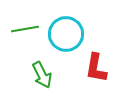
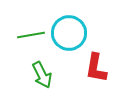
green line: moved 6 px right, 6 px down
cyan circle: moved 3 px right, 1 px up
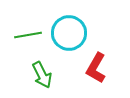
green line: moved 3 px left
red L-shape: rotated 20 degrees clockwise
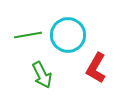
cyan circle: moved 1 px left, 2 px down
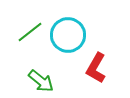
green line: moved 2 px right, 3 px up; rotated 28 degrees counterclockwise
green arrow: moved 1 px left, 6 px down; rotated 24 degrees counterclockwise
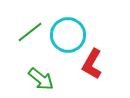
red L-shape: moved 4 px left, 4 px up
green arrow: moved 2 px up
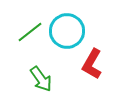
cyan circle: moved 1 px left, 4 px up
green arrow: rotated 16 degrees clockwise
